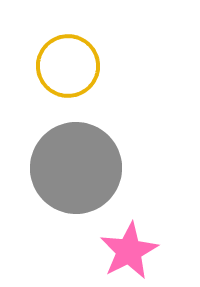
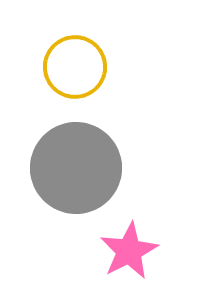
yellow circle: moved 7 px right, 1 px down
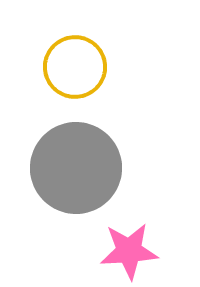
pink star: rotated 24 degrees clockwise
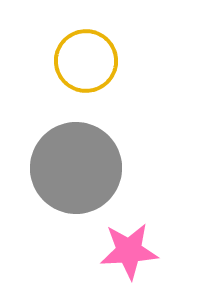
yellow circle: moved 11 px right, 6 px up
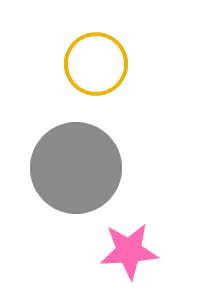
yellow circle: moved 10 px right, 3 px down
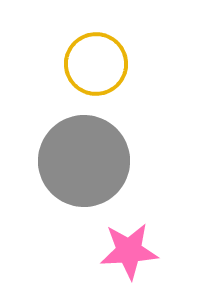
gray circle: moved 8 px right, 7 px up
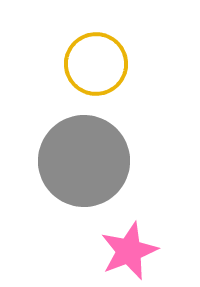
pink star: rotated 18 degrees counterclockwise
